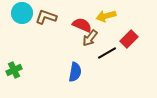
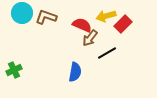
red rectangle: moved 6 px left, 15 px up
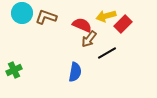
brown arrow: moved 1 px left, 1 px down
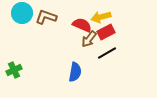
yellow arrow: moved 5 px left, 1 px down
red rectangle: moved 17 px left, 8 px down; rotated 18 degrees clockwise
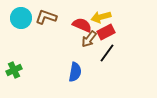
cyan circle: moved 1 px left, 5 px down
black line: rotated 24 degrees counterclockwise
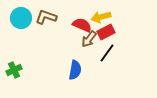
blue semicircle: moved 2 px up
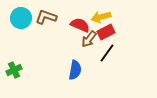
red semicircle: moved 2 px left
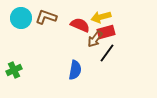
red rectangle: rotated 12 degrees clockwise
brown arrow: moved 6 px right
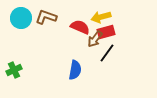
red semicircle: moved 2 px down
